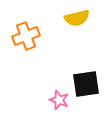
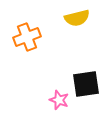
orange cross: moved 1 px right, 1 px down
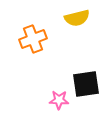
orange cross: moved 6 px right, 2 px down
pink star: rotated 18 degrees counterclockwise
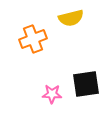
yellow semicircle: moved 6 px left
pink star: moved 7 px left, 6 px up
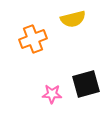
yellow semicircle: moved 2 px right, 1 px down
black square: rotated 8 degrees counterclockwise
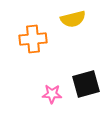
orange cross: rotated 16 degrees clockwise
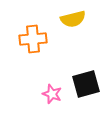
pink star: rotated 18 degrees clockwise
